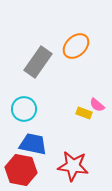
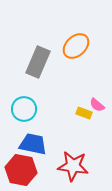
gray rectangle: rotated 12 degrees counterclockwise
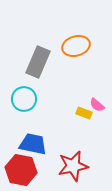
orange ellipse: rotated 28 degrees clockwise
cyan circle: moved 10 px up
red star: rotated 20 degrees counterclockwise
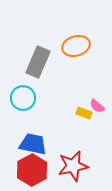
cyan circle: moved 1 px left, 1 px up
pink semicircle: moved 1 px down
red hexagon: moved 11 px right; rotated 20 degrees clockwise
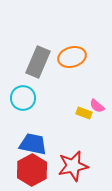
orange ellipse: moved 4 px left, 11 px down
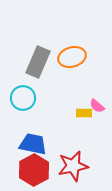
yellow rectangle: rotated 21 degrees counterclockwise
red hexagon: moved 2 px right
